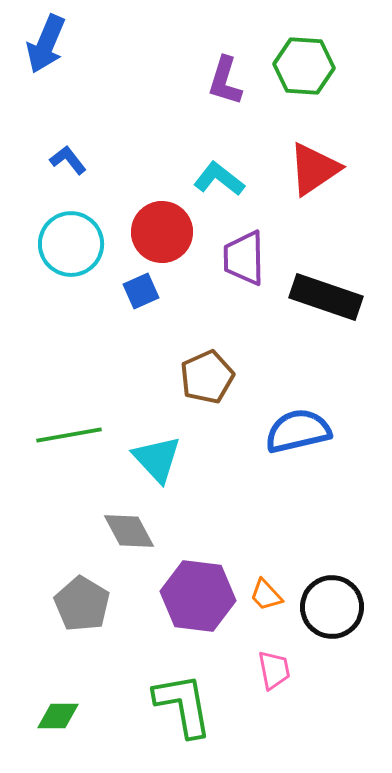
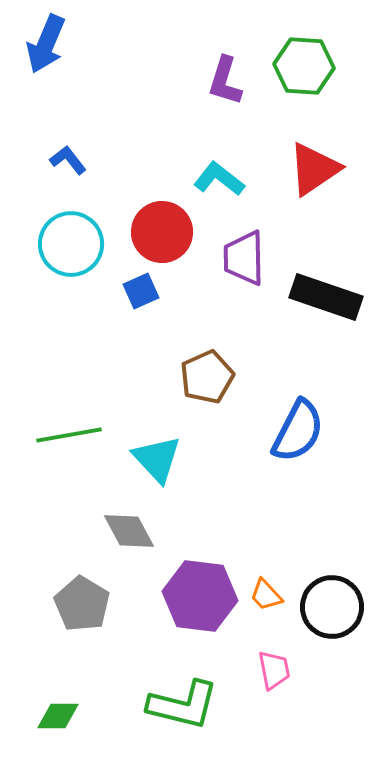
blue semicircle: rotated 130 degrees clockwise
purple hexagon: moved 2 px right
green L-shape: rotated 114 degrees clockwise
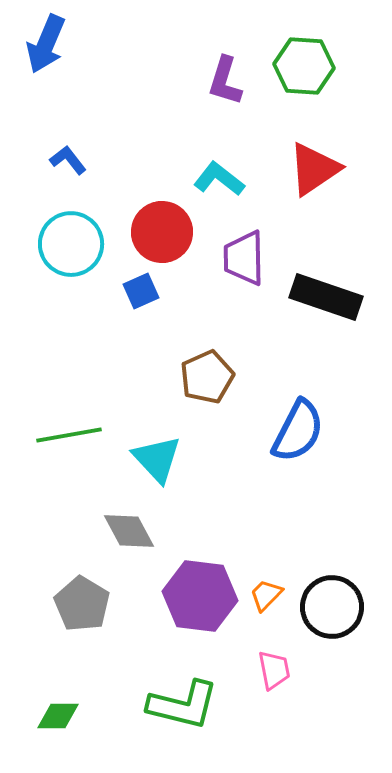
orange trapezoid: rotated 87 degrees clockwise
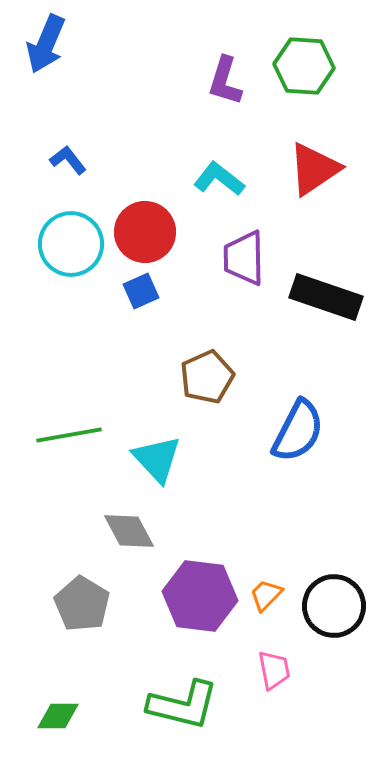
red circle: moved 17 px left
black circle: moved 2 px right, 1 px up
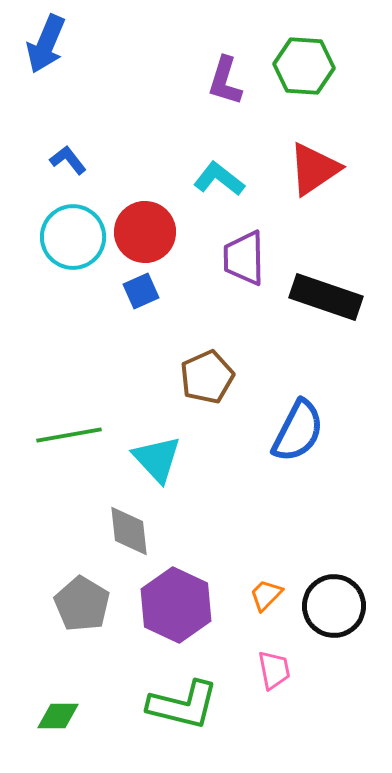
cyan circle: moved 2 px right, 7 px up
gray diamond: rotated 22 degrees clockwise
purple hexagon: moved 24 px left, 9 px down; rotated 18 degrees clockwise
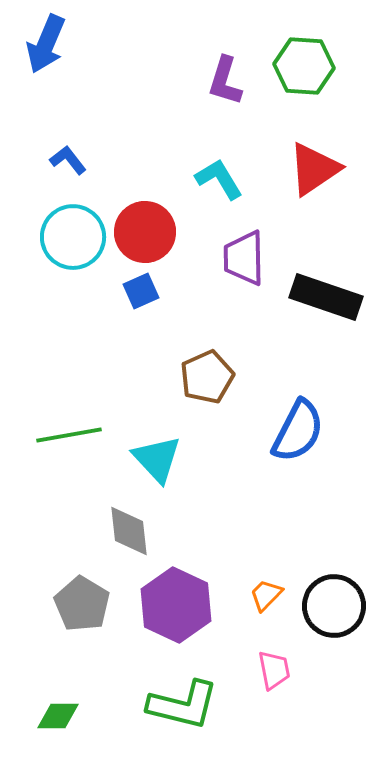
cyan L-shape: rotated 21 degrees clockwise
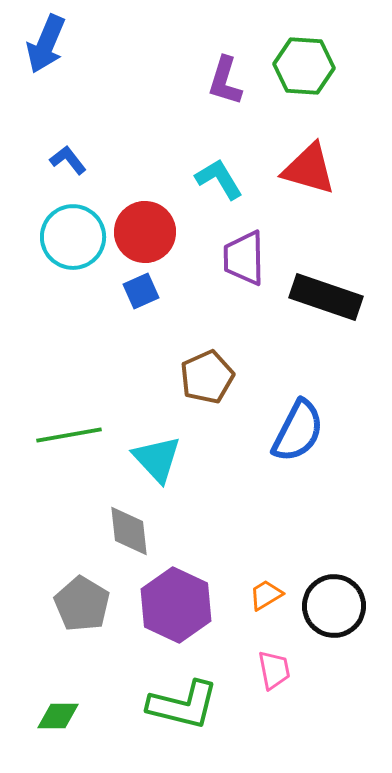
red triangle: moved 5 px left; rotated 50 degrees clockwise
orange trapezoid: rotated 15 degrees clockwise
